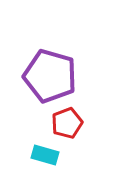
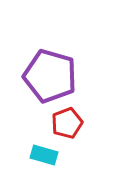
cyan rectangle: moved 1 px left
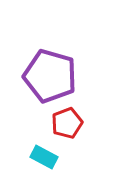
cyan rectangle: moved 2 px down; rotated 12 degrees clockwise
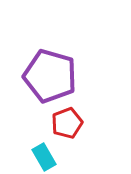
cyan rectangle: rotated 32 degrees clockwise
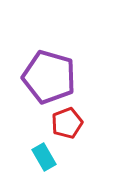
purple pentagon: moved 1 px left, 1 px down
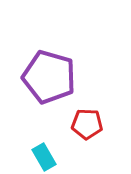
red pentagon: moved 20 px right, 1 px down; rotated 24 degrees clockwise
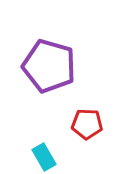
purple pentagon: moved 11 px up
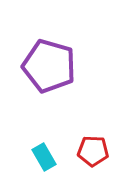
red pentagon: moved 6 px right, 27 px down
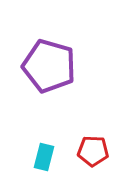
cyan rectangle: rotated 44 degrees clockwise
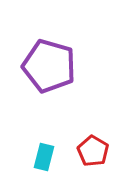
red pentagon: rotated 28 degrees clockwise
